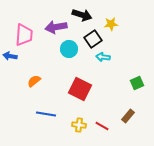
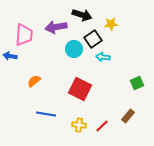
cyan circle: moved 5 px right
red line: rotated 72 degrees counterclockwise
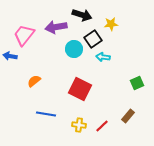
pink trapezoid: rotated 145 degrees counterclockwise
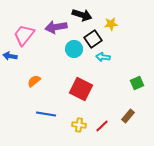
red square: moved 1 px right
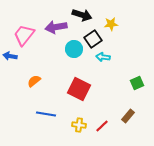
red square: moved 2 px left
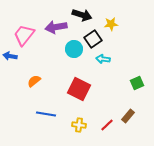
cyan arrow: moved 2 px down
red line: moved 5 px right, 1 px up
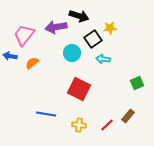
black arrow: moved 3 px left, 1 px down
yellow star: moved 1 px left, 4 px down
cyan circle: moved 2 px left, 4 px down
orange semicircle: moved 2 px left, 18 px up
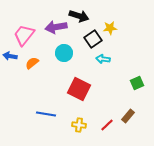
cyan circle: moved 8 px left
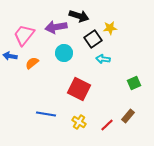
green square: moved 3 px left
yellow cross: moved 3 px up; rotated 24 degrees clockwise
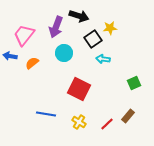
purple arrow: rotated 60 degrees counterclockwise
red line: moved 1 px up
